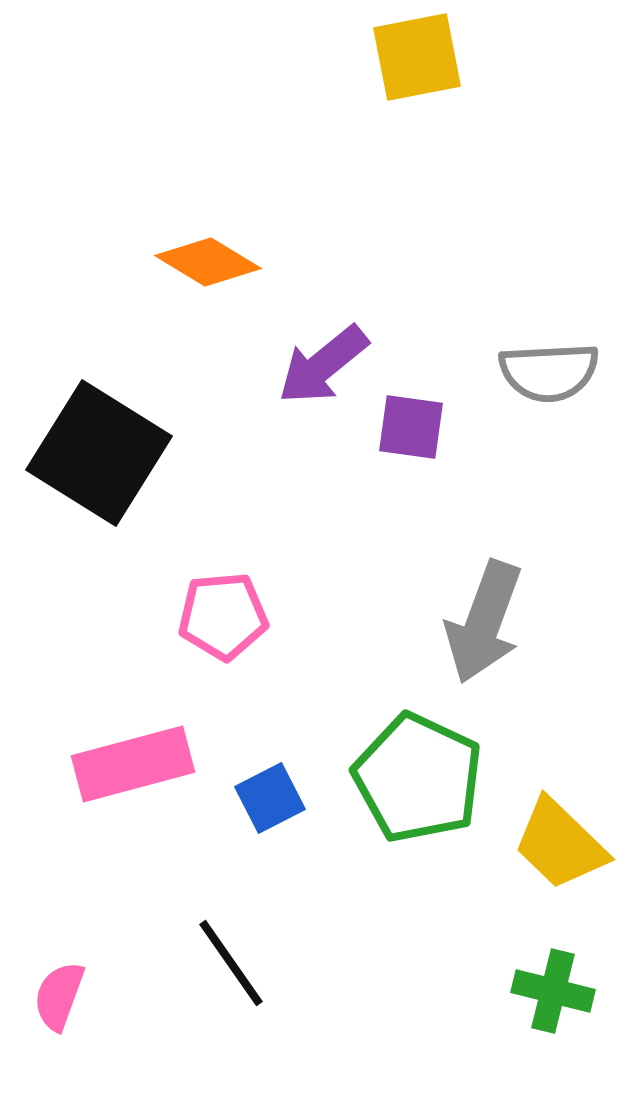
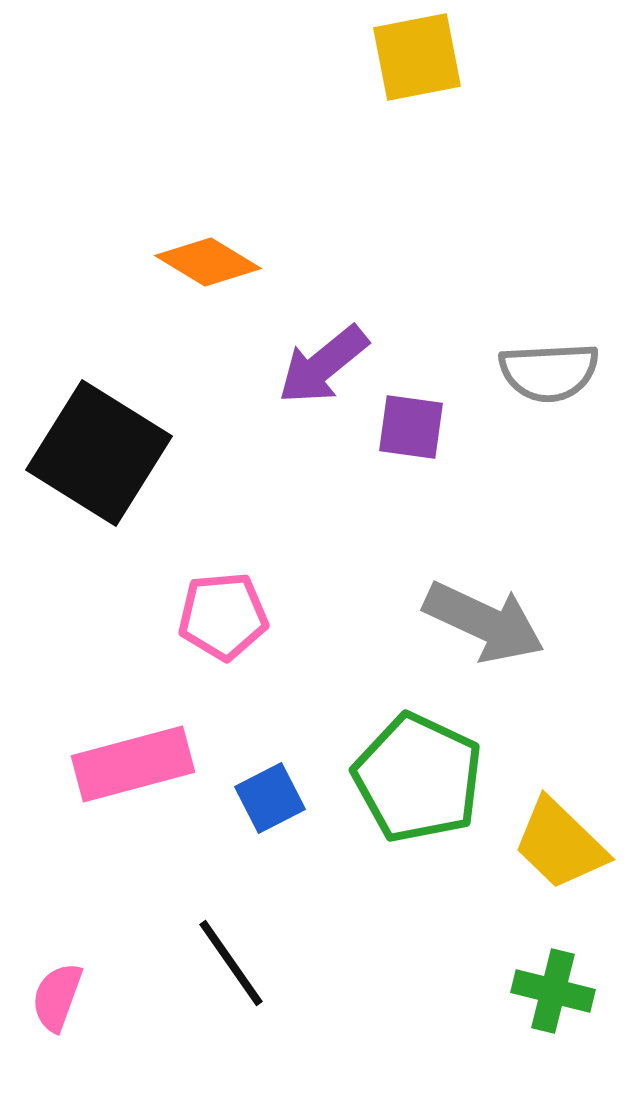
gray arrow: rotated 85 degrees counterclockwise
pink semicircle: moved 2 px left, 1 px down
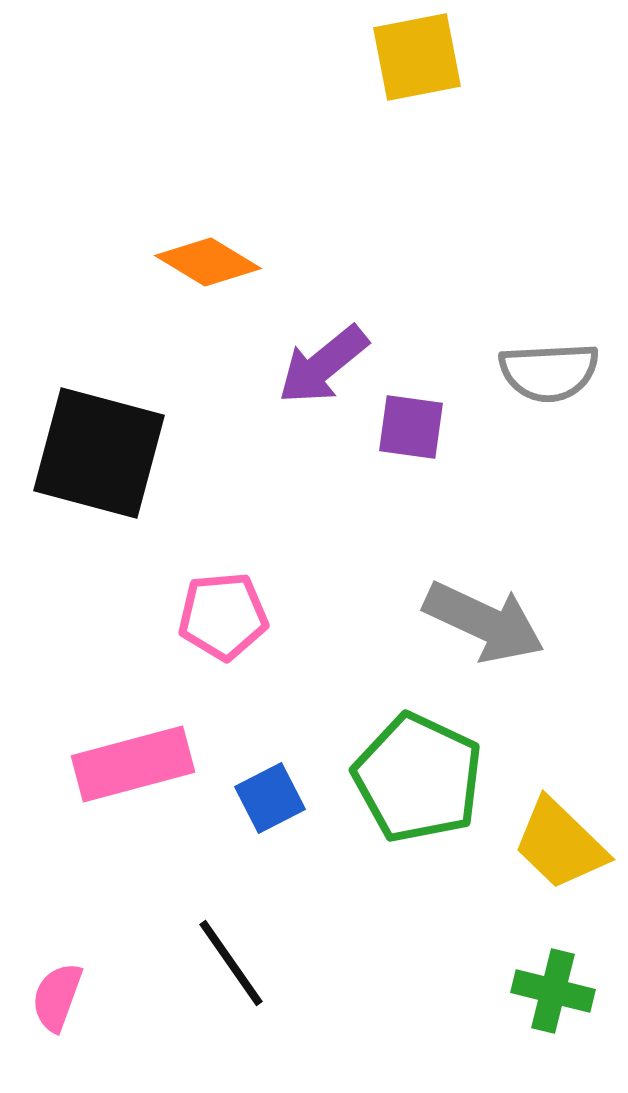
black square: rotated 17 degrees counterclockwise
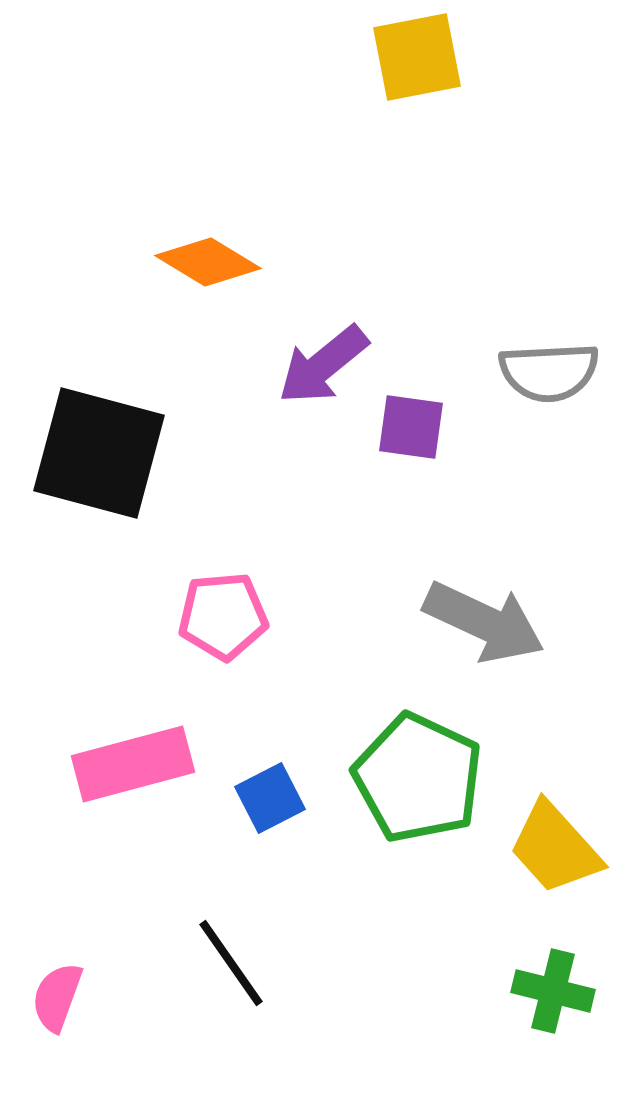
yellow trapezoid: moved 5 px left, 4 px down; rotated 4 degrees clockwise
